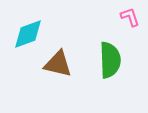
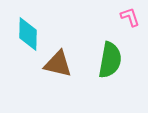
cyan diamond: rotated 68 degrees counterclockwise
green semicircle: rotated 12 degrees clockwise
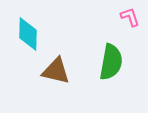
green semicircle: moved 1 px right, 2 px down
brown triangle: moved 2 px left, 7 px down
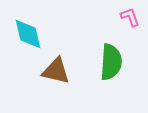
cyan diamond: rotated 16 degrees counterclockwise
green semicircle: rotated 6 degrees counterclockwise
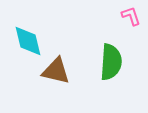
pink L-shape: moved 1 px right, 1 px up
cyan diamond: moved 7 px down
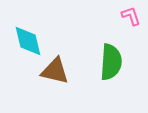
brown triangle: moved 1 px left
